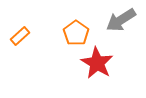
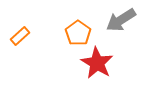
orange pentagon: moved 2 px right
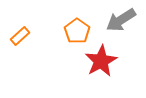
orange pentagon: moved 1 px left, 2 px up
red star: moved 4 px right, 2 px up; rotated 12 degrees clockwise
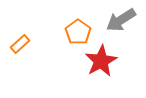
orange pentagon: moved 1 px right, 1 px down
orange rectangle: moved 8 px down
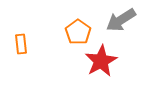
orange rectangle: moved 1 px right; rotated 54 degrees counterclockwise
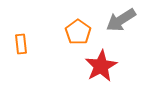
red star: moved 5 px down
